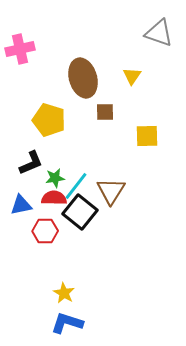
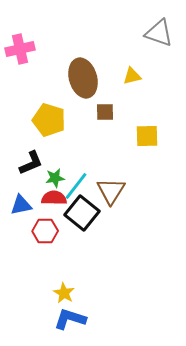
yellow triangle: rotated 42 degrees clockwise
black square: moved 2 px right, 1 px down
blue L-shape: moved 3 px right, 4 px up
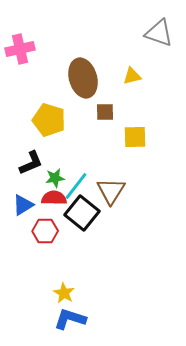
yellow square: moved 12 px left, 1 px down
blue triangle: moved 2 px right; rotated 20 degrees counterclockwise
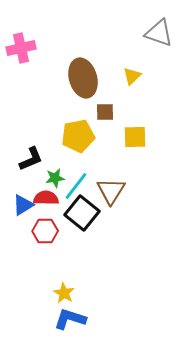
pink cross: moved 1 px right, 1 px up
yellow triangle: rotated 30 degrees counterclockwise
yellow pentagon: moved 29 px right, 16 px down; rotated 28 degrees counterclockwise
black L-shape: moved 4 px up
red semicircle: moved 8 px left
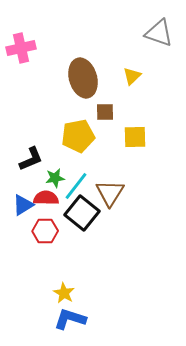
brown triangle: moved 1 px left, 2 px down
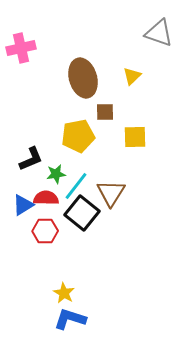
green star: moved 1 px right, 4 px up
brown triangle: moved 1 px right
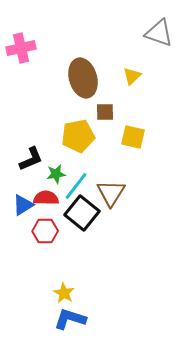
yellow square: moved 2 px left; rotated 15 degrees clockwise
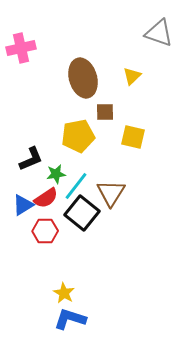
red semicircle: rotated 145 degrees clockwise
